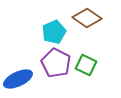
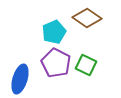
blue ellipse: moved 2 px right; rotated 48 degrees counterclockwise
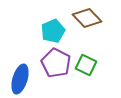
brown diamond: rotated 12 degrees clockwise
cyan pentagon: moved 1 px left, 1 px up
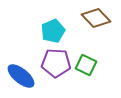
brown diamond: moved 9 px right
purple pentagon: rotated 24 degrees counterclockwise
blue ellipse: moved 1 px right, 3 px up; rotated 68 degrees counterclockwise
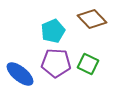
brown diamond: moved 4 px left, 1 px down
green square: moved 2 px right, 1 px up
blue ellipse: moved 1 px left, 2 px up
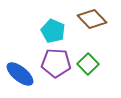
cyan pentagon: rotated 25 degrees counterclockwise
green square: rotated 20 degrees clockwise
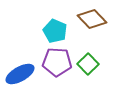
cyan pentagon: moved 2 px right
purple pentagon: moved 1 px right, 1 px up
blue ellipse: rotated 68 degrees counterclockwise
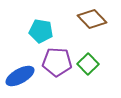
cyan pentagon: moved 14 px left; rotated 15 degrees counterclockwise
blue ellipse: moved 2 px down
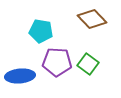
green square: rotated 10 degrees counterclockwise
blue ellipse: rotated 24 degrees clockwise
